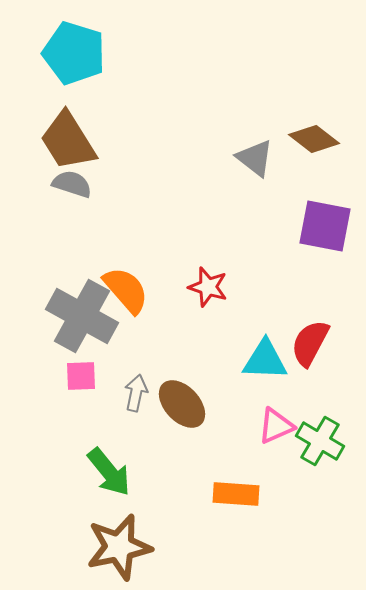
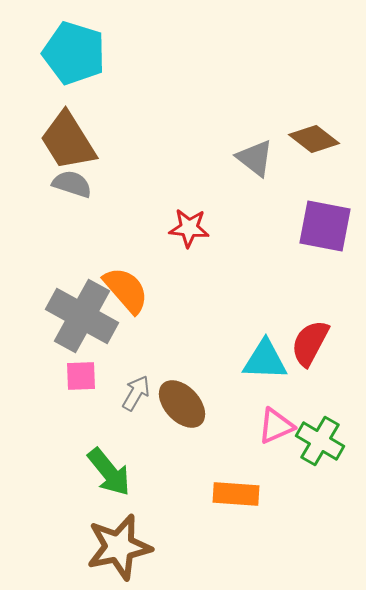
red star: moved 19 px left, 59 px up; rotated 12 degrees counterclockwise
gray arrow: rotated 18 degrees clockwise
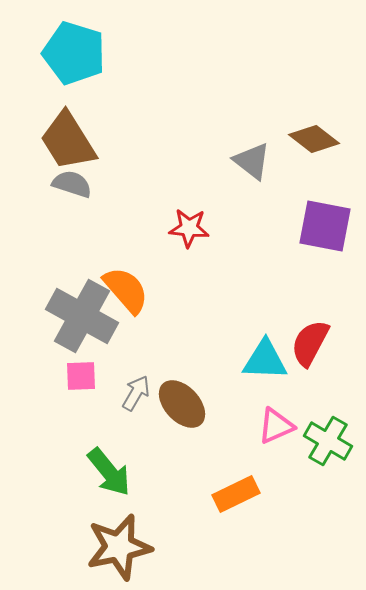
gray triangle: moved 3 px left, 3 px down
green cross: moved 8 px right
orange rectangle: rotated 30 degrees counterclockwise
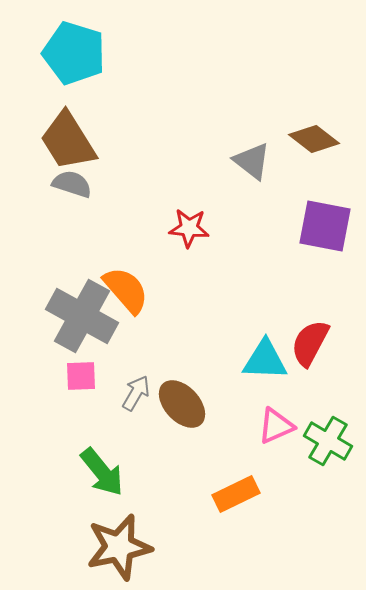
green arrow: moved 7 px left
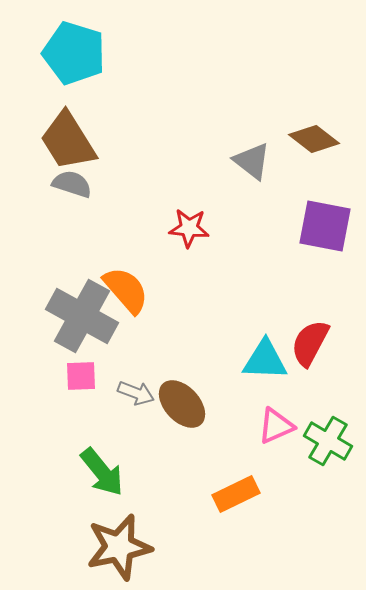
gray arrow: rotated 81 degrees clockwise
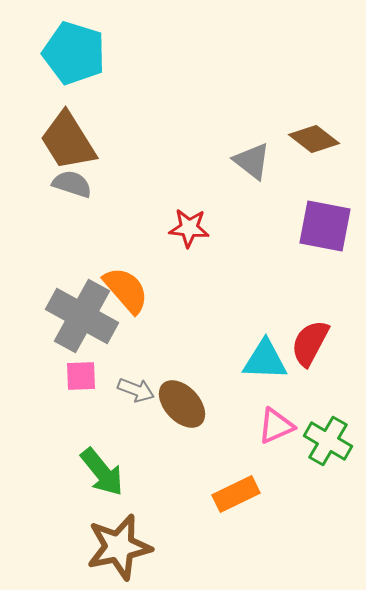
gray arrow: moved 3 px up
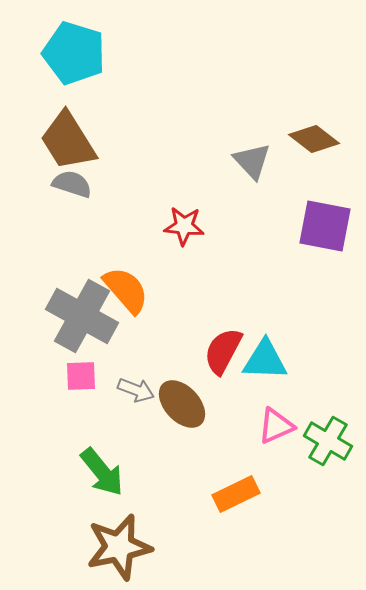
gray triangle: rotated 9 degrees clockwise
red star: moved 5 px left, 2 px up
red semicircle: moved 87 px left, 8 px down
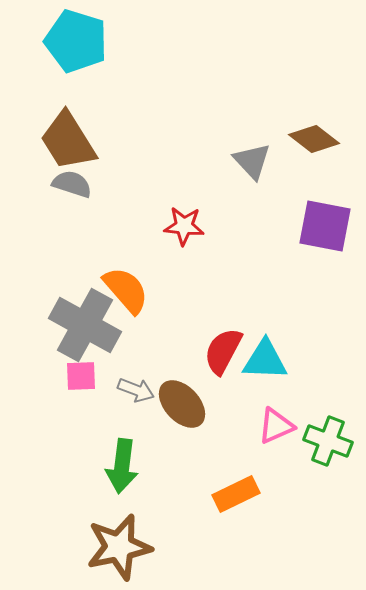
cyan pentagon: moved 2 px right, 12 px up
gray cross: moved 3 px right, 9 px down
green cross: rotated 9 degrees counterclockwise
green arrow: moved 20 px right, 6 px up; rotated 46 degrees clockwise
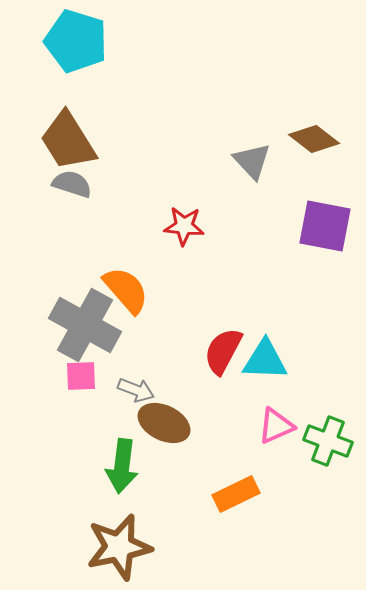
brown ellipse: moved 18 px left, 19 px down; rotated 21 degrees counterclockwise
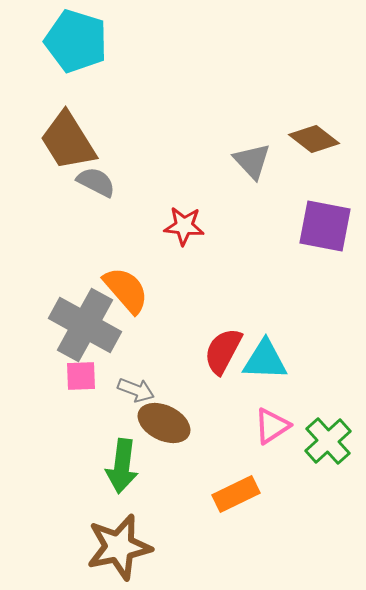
gray semicircle: moved 24 px right, 2 px up; rotated 9 degrees clockwise
pink triangle: moved 4 px left; rotated 9 degrees counterclockwise
green cross: rotated 27 degrees clockwise
